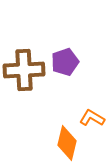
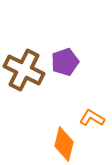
brown cross: rotated 30 degrees clockwise
orange diamond: moved 3 px left, 1 px down
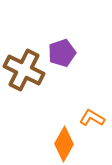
purple pentagon: moved 3 px left, 9 px up
orange diamond: rotated 16 degrees clockwise
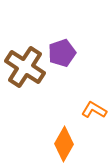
brown cross: moved 1 px right, 3 px up; rotated 6 degrees clockwise
orange L-shape: moved 2 px right, 8 px up
